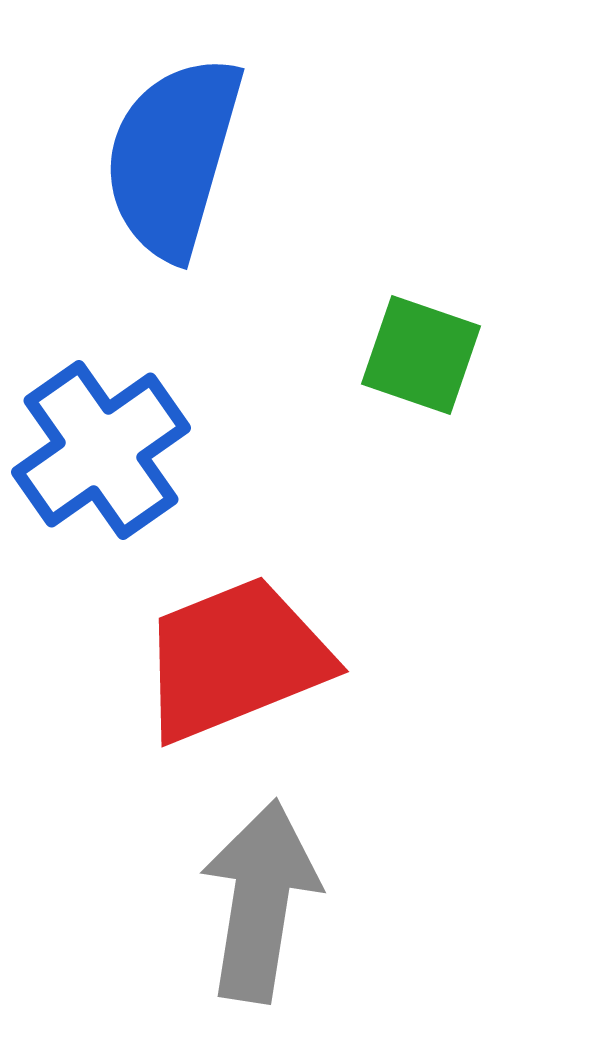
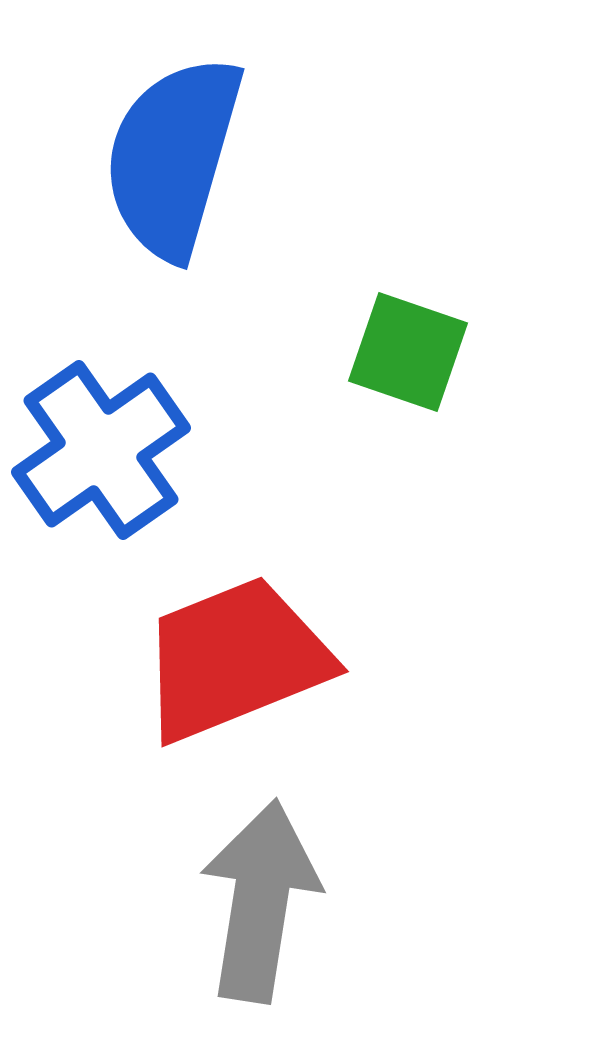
green square: moved 13 px left, 3 px up
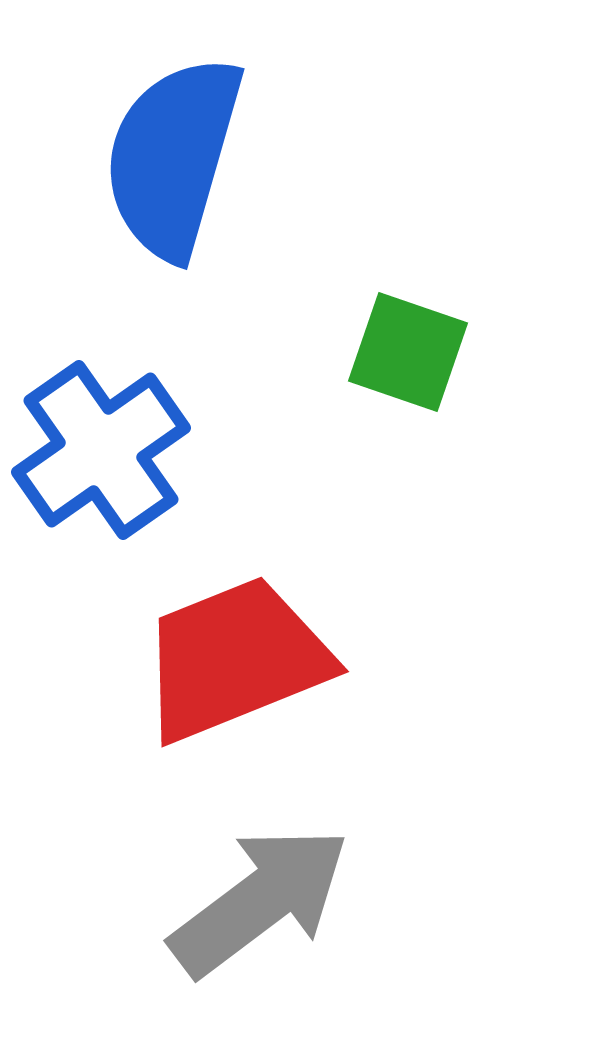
gray arrow: rotated 44 degrees clockwise
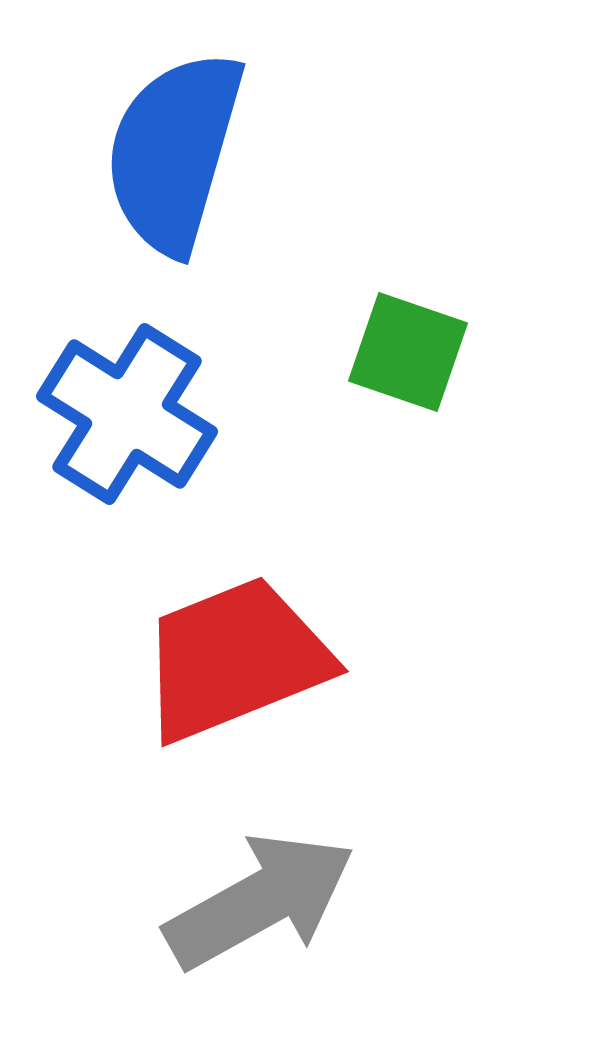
blue semicircle: moved 1 px right, 5 px up
blue cross: moved 26 px right, 36 px up; rotated 23 degrees counterclockwise
gray arrow: rotated 8 degrees clockwise
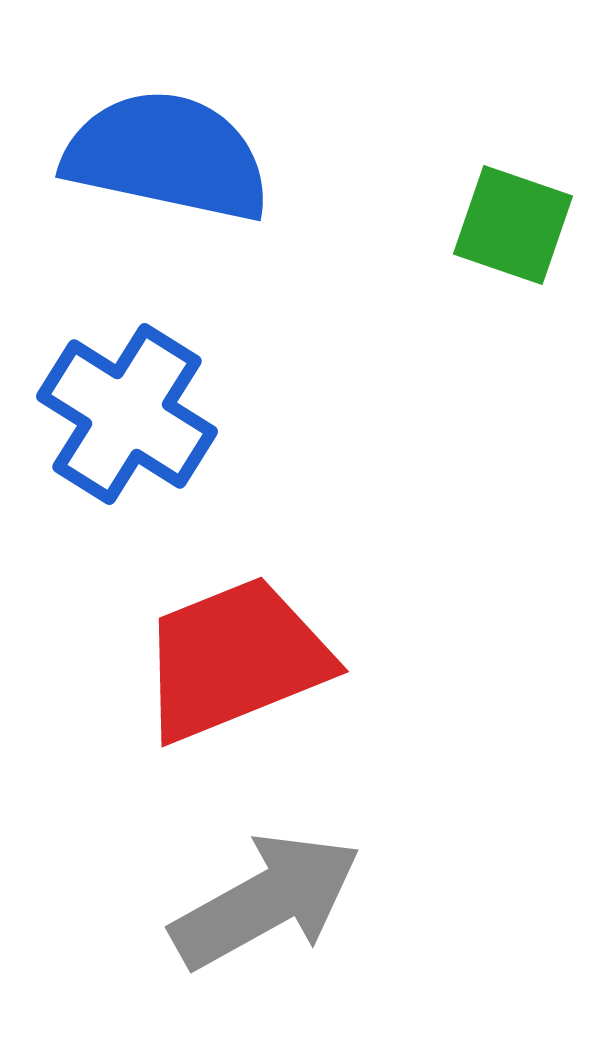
blue semicircle: moved 7 px left, 4 px down; rotated 86 degrees clockwise
green square: moved 105 px right, 127 px up
gray arrow: moved 6 px right
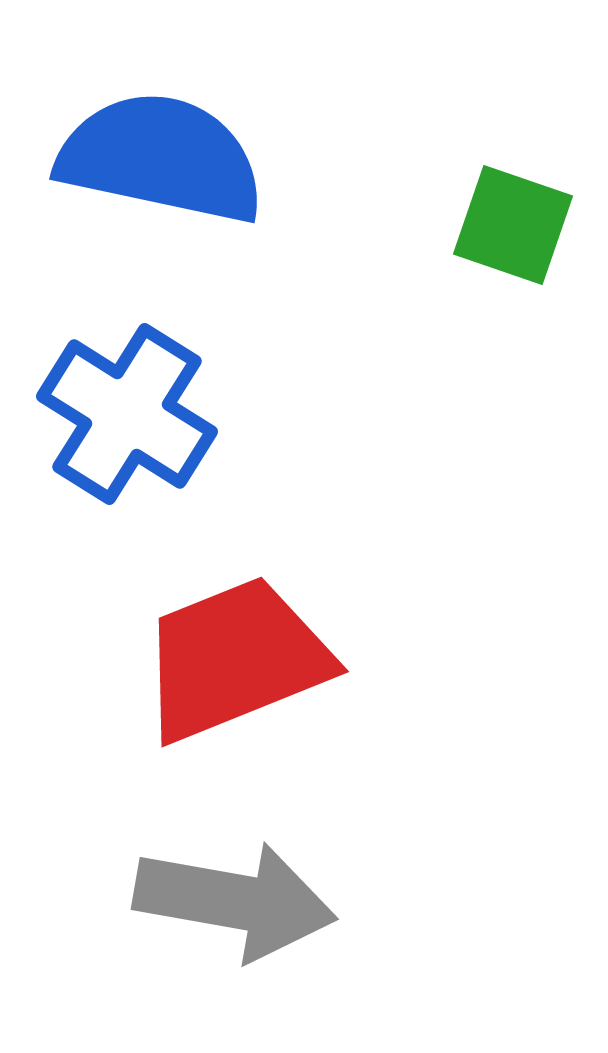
blue semicircle: moved 6 px left, 2 px down
gray arrow: moved 31 px left; rotated 39 degrees clockwise
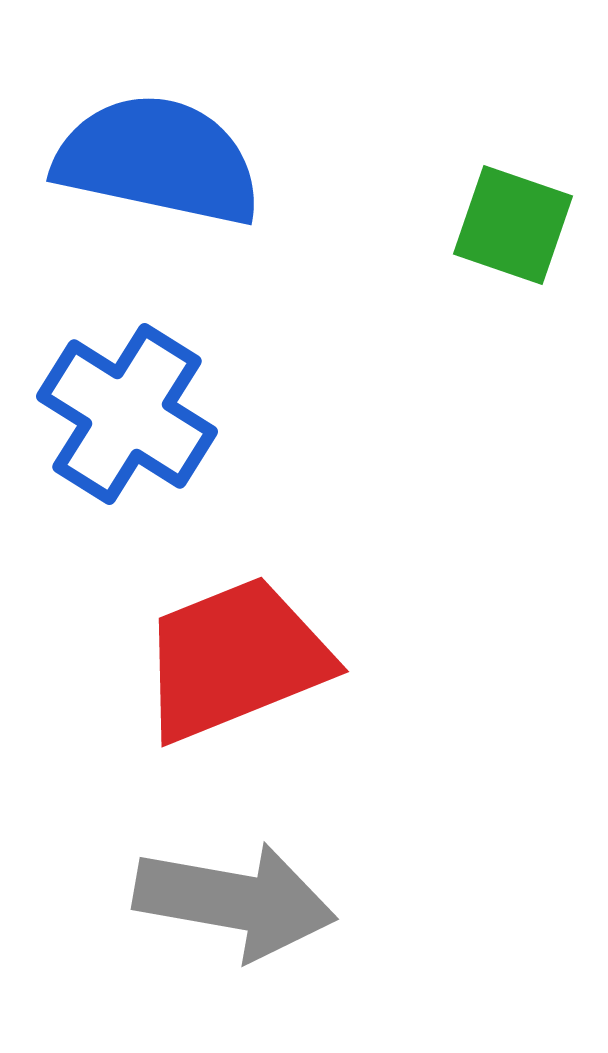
blue semicircle: moved 3 px left, 2 px down
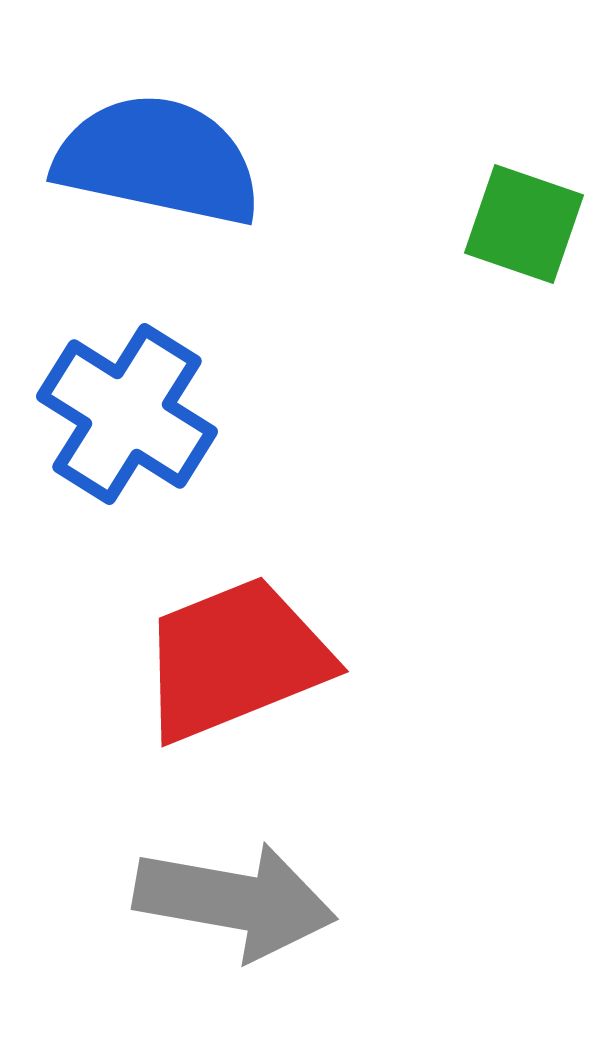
green square: moved 11 px right, 1 px up
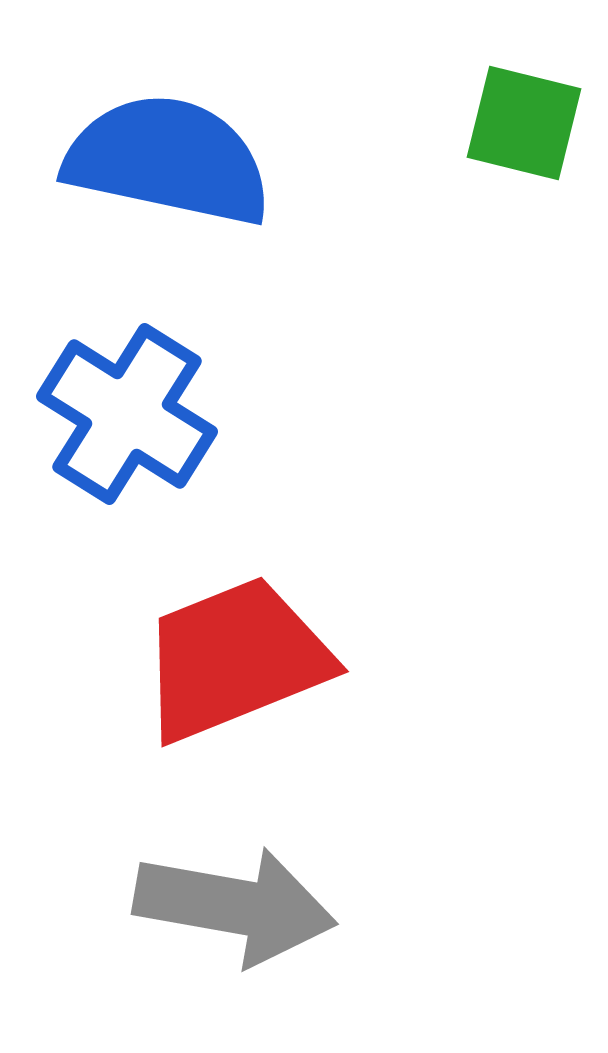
blue semicircle: moved 10 px right
green square: moved 101 px up; rotated 5 degrees counterclockwise
gray arrow: moved 5 px down
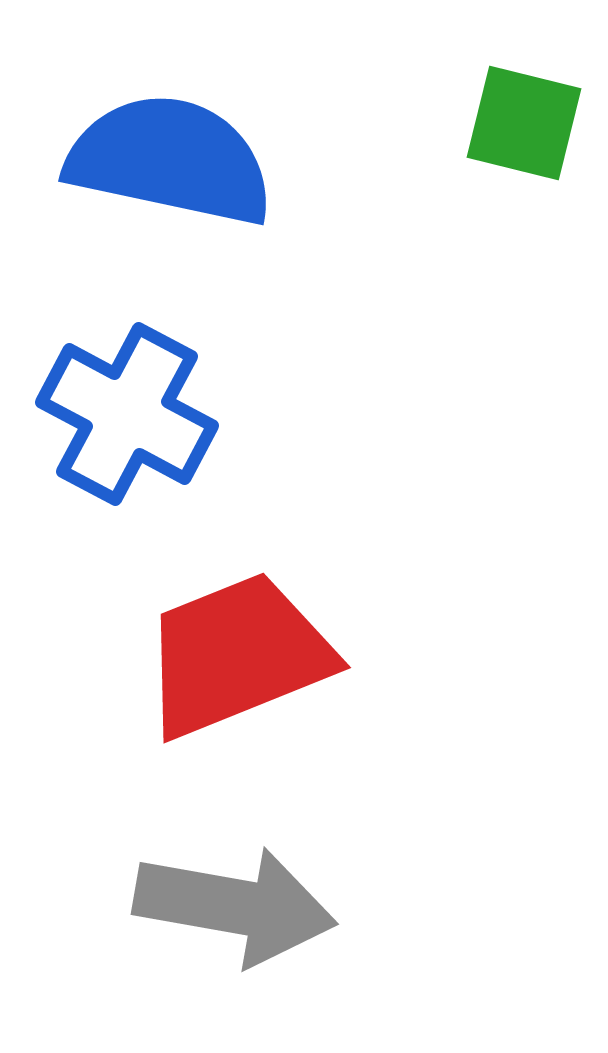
blue semicircle: moved 2 px right
blue cross: rotated 4 degrees counterclockwise
red trapezoid: moved 2 px right, 4 px up
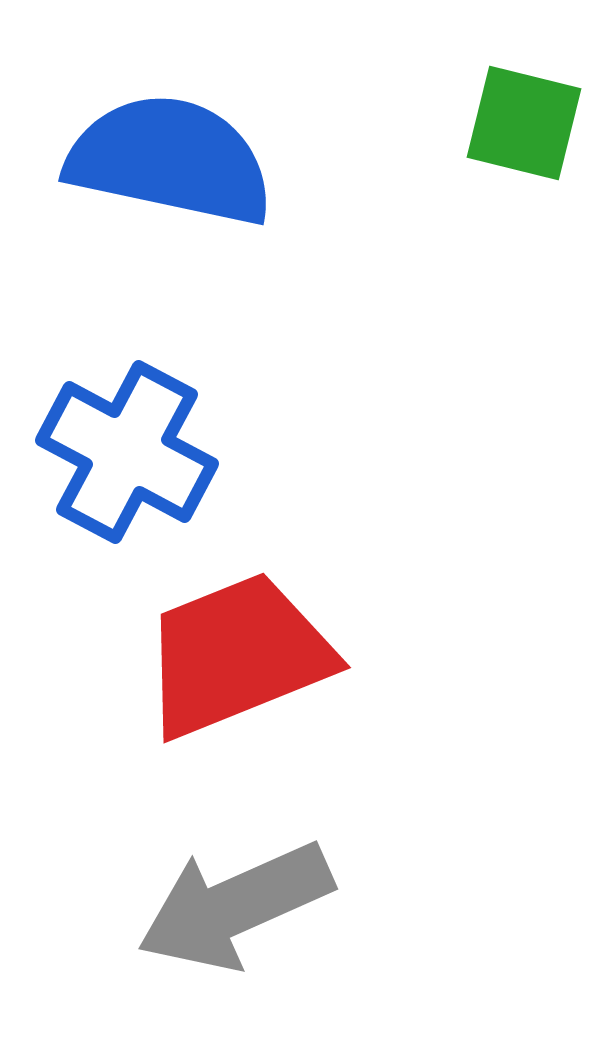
blue cross: moved 38 px down
gray arrow: rotated 146 degrees clockwise
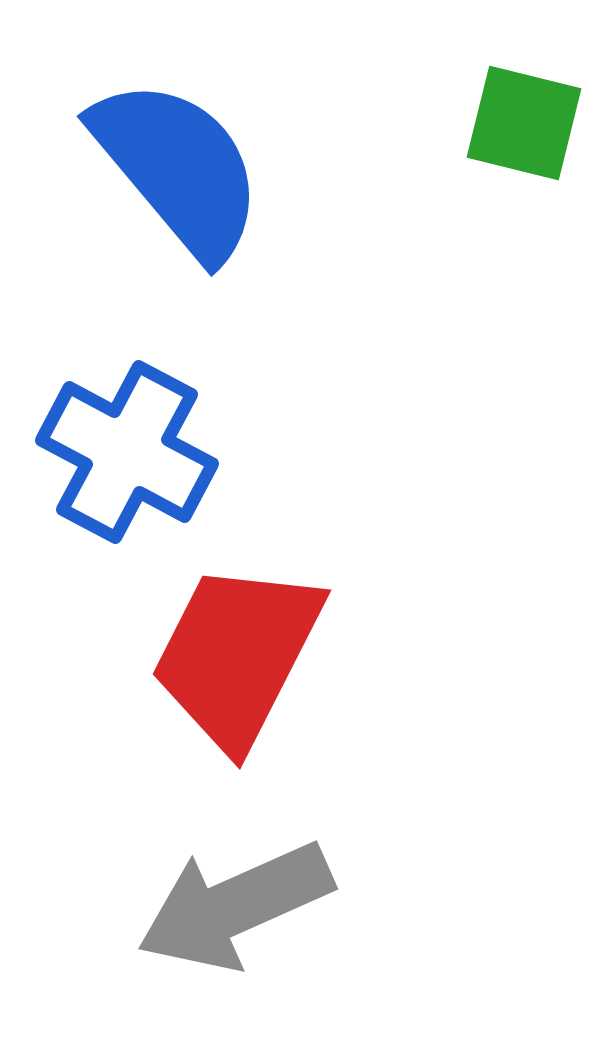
blue semicircle: moved 8 px right, 8 px down; rotated 38 degrees clockwise
red trapezoid: rotated 41 degrees counterclockwise
